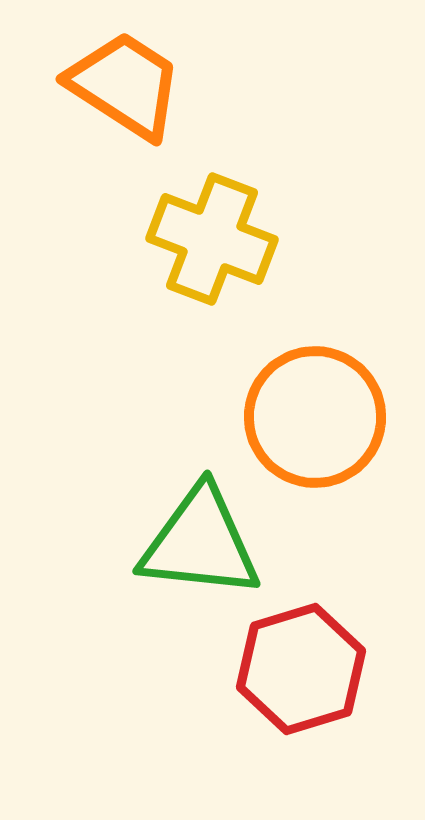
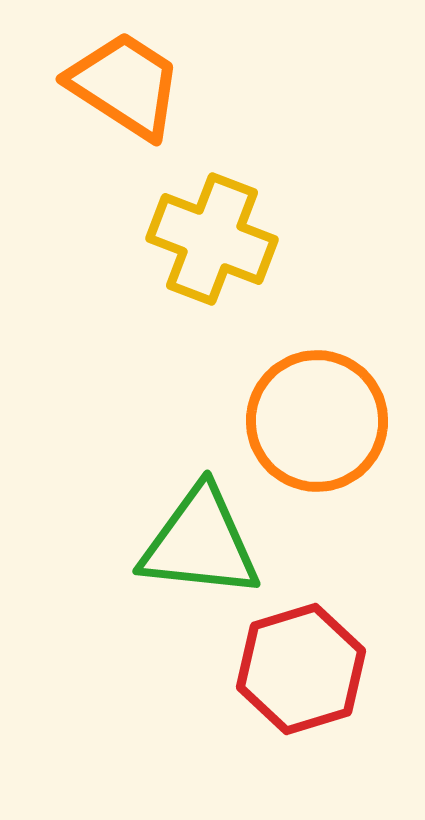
orange circle: moved 2 px right, 4 px down
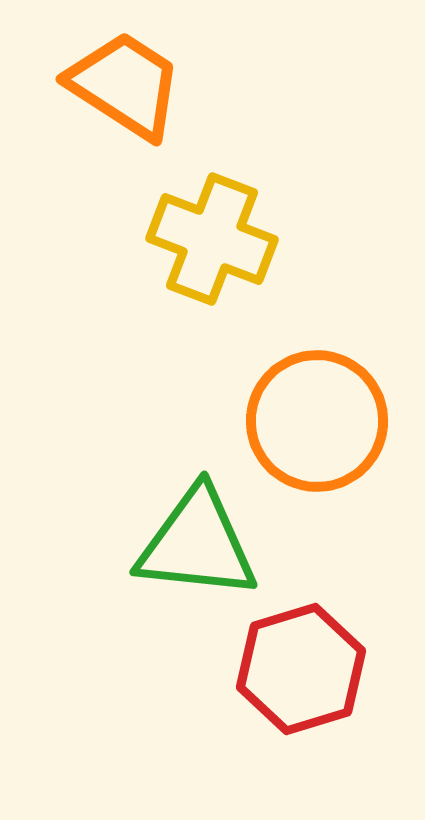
green triangle: moved 3 px left, 1 px down
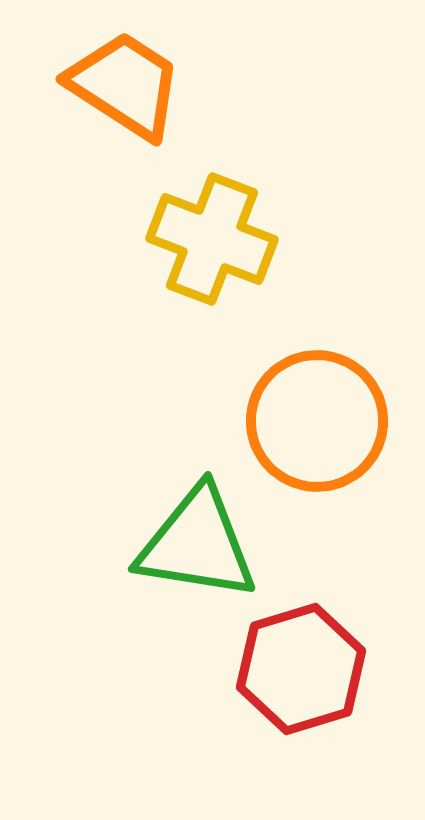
green triangle: rotated 3 degrees clockwise
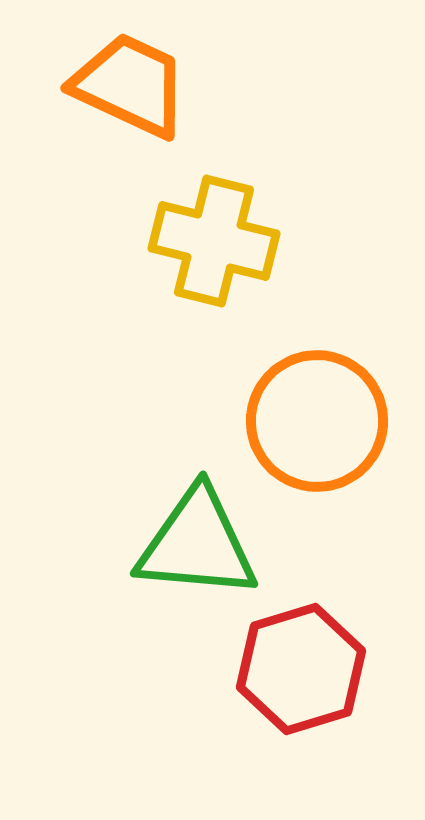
orange trapezoid: moved 5 px right; rotated 8 degrees counterclockwise
yellow cross: moved 2 px right, 2 px down; rotated 7 degrees counterclockwise
green triangle: rotated 4 degrees counterclockwise
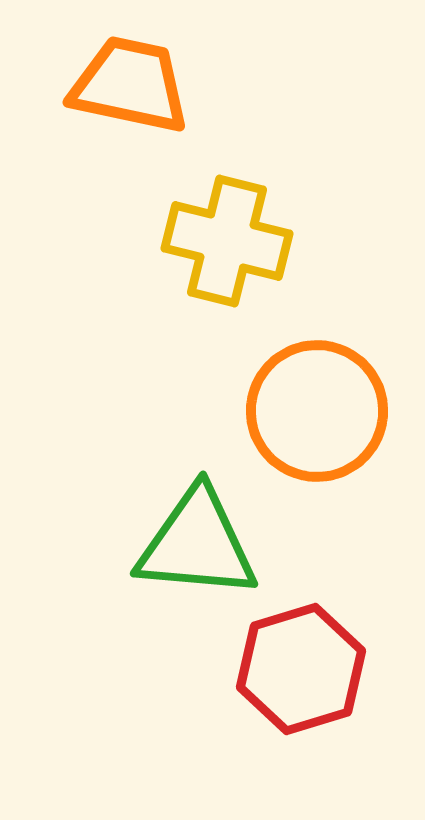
orange trapezoid: rotated 13 degrees counterclockwise
yellow cross: moved 13 px right
orange circle: moved 10 px up
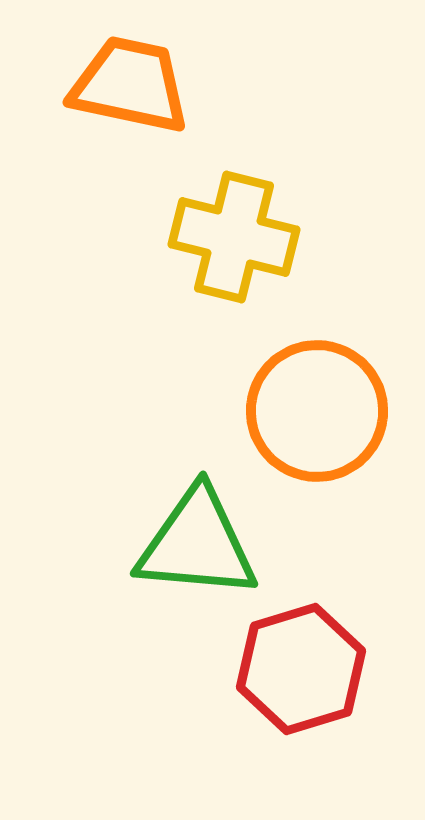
yellow cross: moved 7 px right, 4 px up
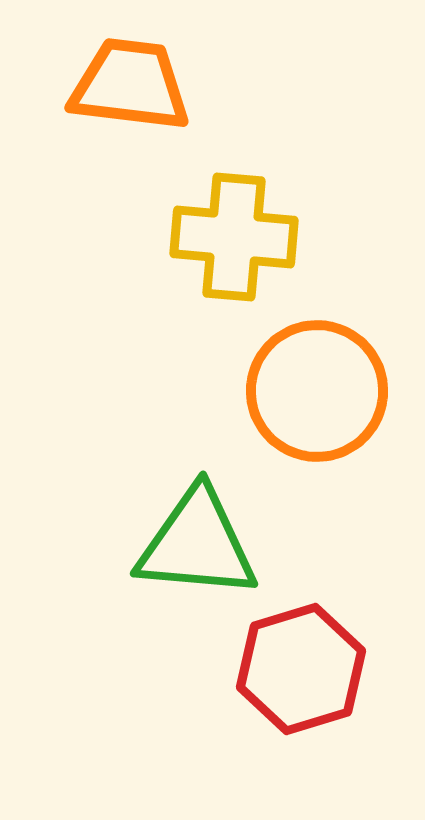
orange trapezoid: rotated 5 degrees counterclockwise
yellow cross: rotated 9 degrees counterclockwise
orange circle: moved 20 px up
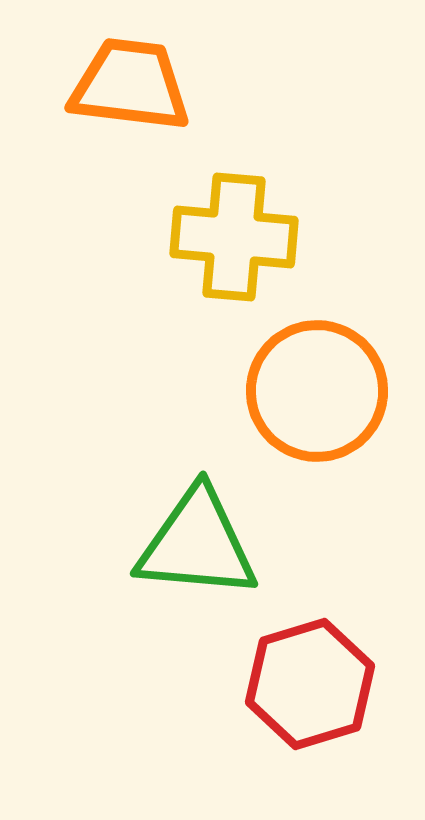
red hexagon: moved 9 px right, 15 px down
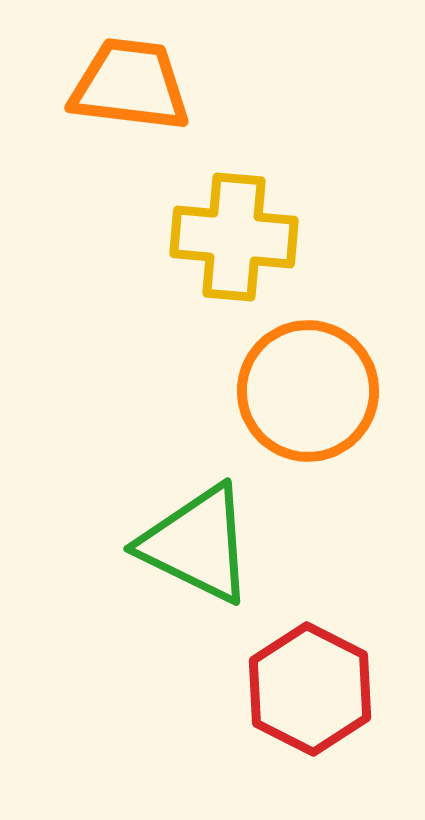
orange circle: moved 9 px left
green triangle: rotated 21 degrees clockwise
red hexagon: moved 5 px down; rotated 16 degrees counterclockwise
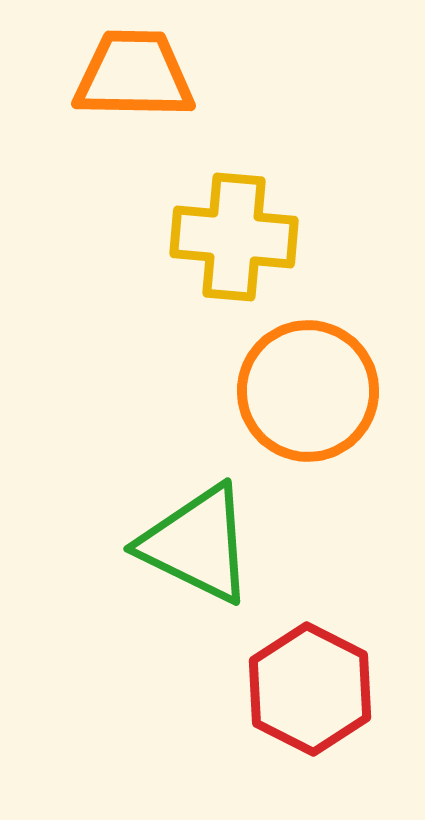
orange trapezoid: moved 4 px right, 10 px up; rotated 6 degrees counterclockwise
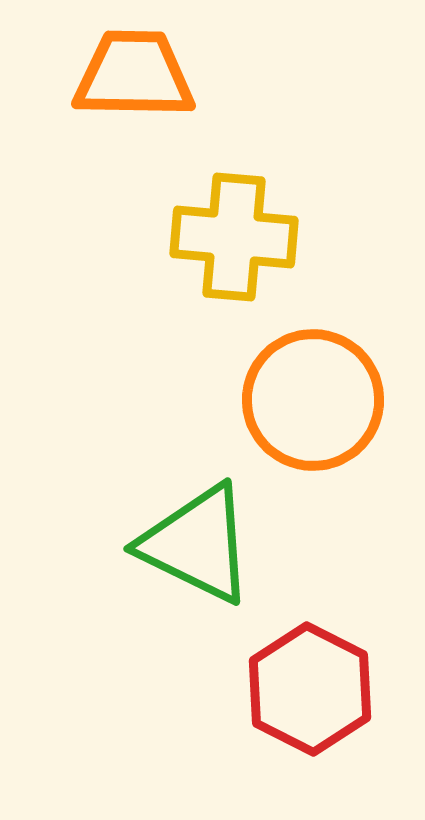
orange circle: moved 5 px right, 9 px down
